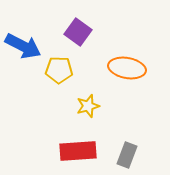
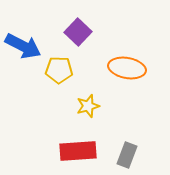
purple square: rotated 8 degrees clockwise
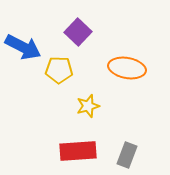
blue arrow: moved 1 px down
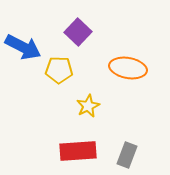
orange ellipse: moved 1 px right
yellow star: rotated 10 degrees counterclockwise
